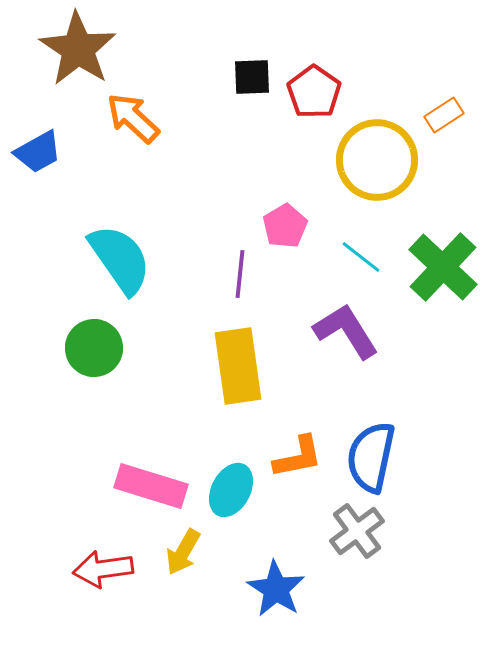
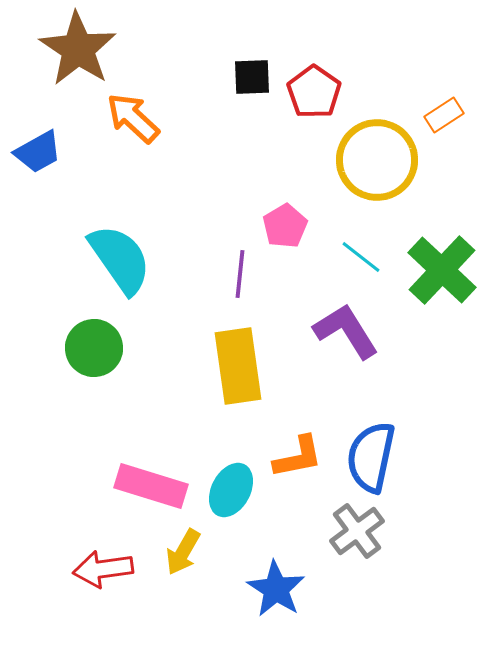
green cross: moved 1 px left, 3 px down
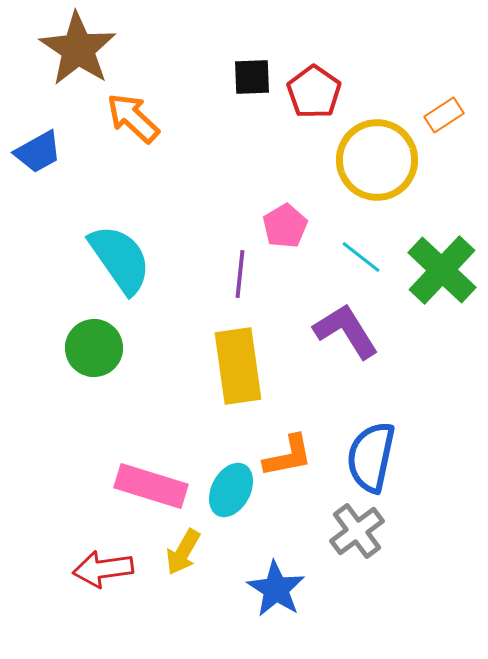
orange L-shape: moved 10 px left, 1 px up
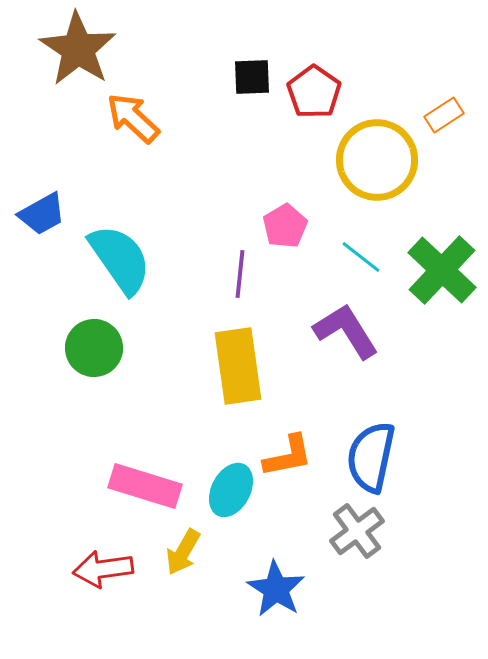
blue trapezoid: moved 4 px right, 62 px down
pink rectangle: moved 6 px left
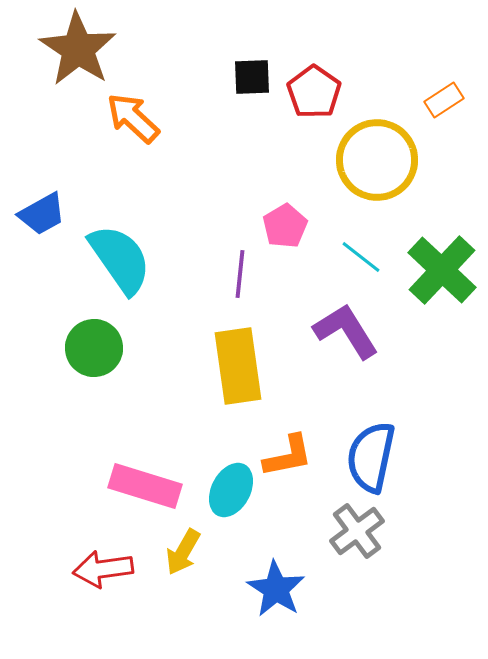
orange rectangle: moved 15 px up
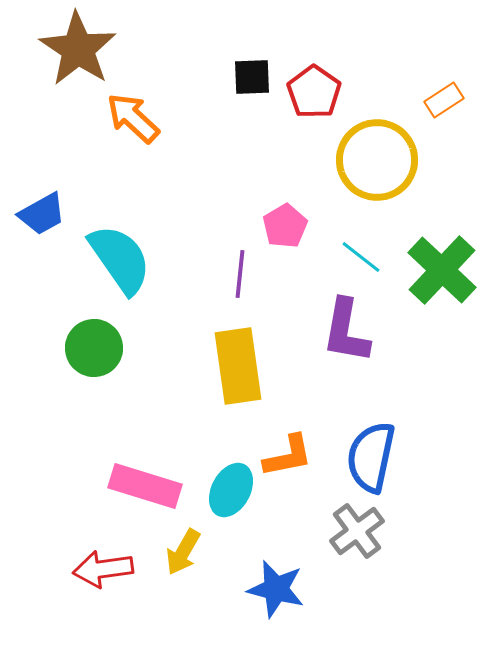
purple L-shape: rotated 138 degrees counterclockwise
blue star: rotated 18 degrees counterclockwise
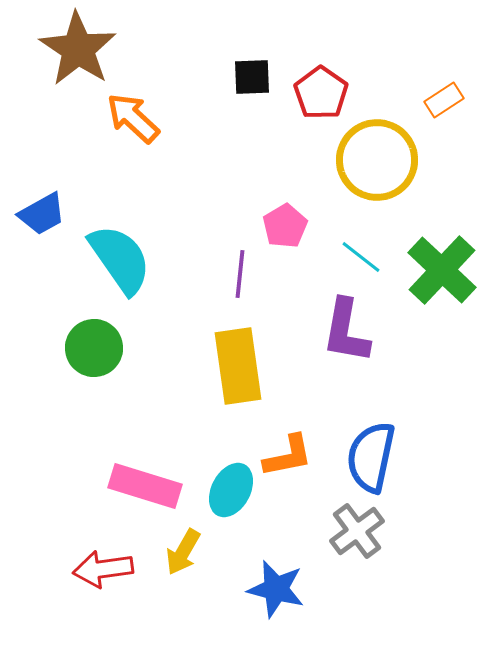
red pentagon: moved 7 px right, 1 px down
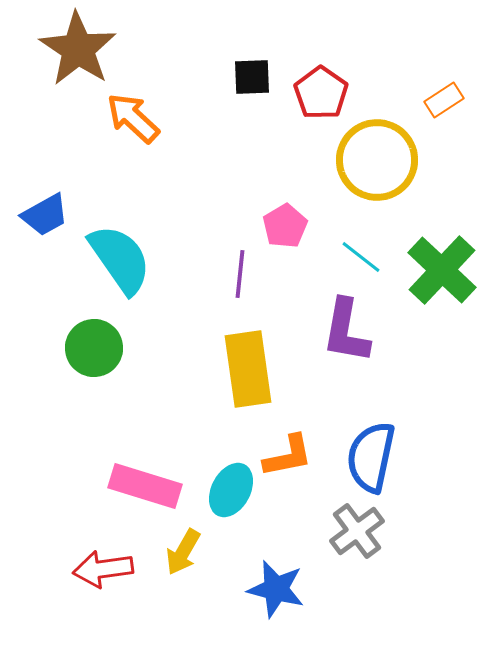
blue trapezoid: moved 3 px right, 1 px down
yellow rectangle: moved 10 px right, 3 px down
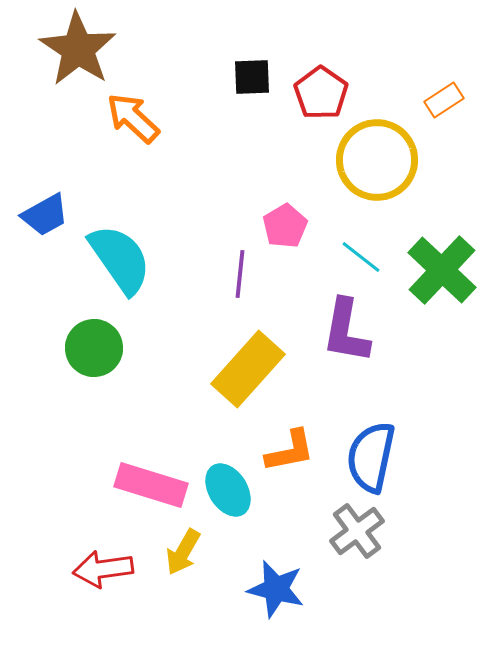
yellow rectangle: rotated 50 degrees clockwise
orange L-shape: moved 2 px right, 5 px up
pink rectangle: moved 6 px right, 1 px up
cyan ellipse: moved 3 px left; rotated 60 degrees counterclockwise
